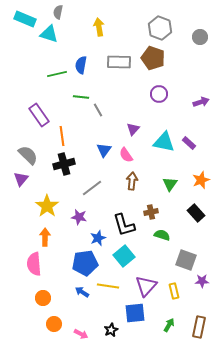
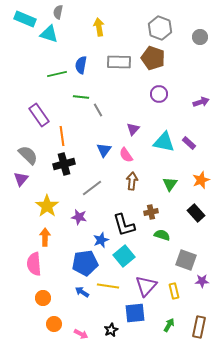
blue star at (98, 238): moved 3 px right, 2 px down
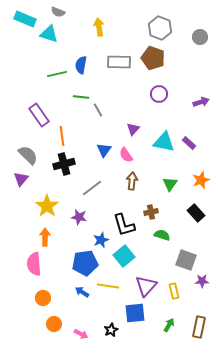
gray semicircle at (58, 12): rotated 80 degrees counterclockwise
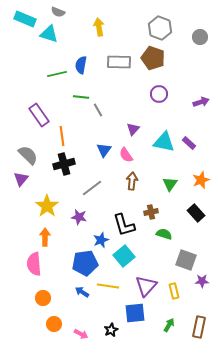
green semicircle at (162, 235): moved 2 px right, 1 px up
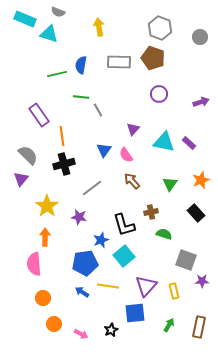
brown arrow at (132, 181): rotated 48 degrees counterclockwise
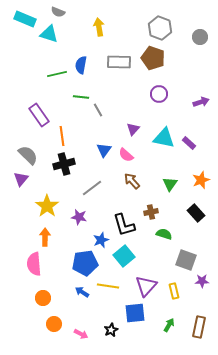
cyan triangle at (164, 142): moved 4 px up
pink semicircle at (126, 155): rotated 14 degrees counterclockwise
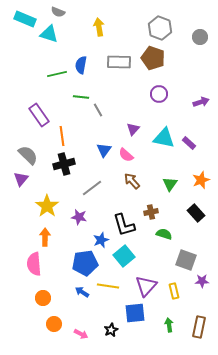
green arrow at (169, 325): rotated 40 degrees counterclockwise
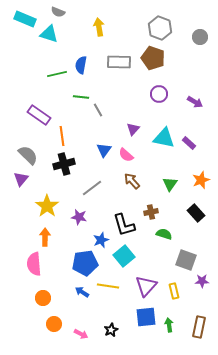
purple arrow at (201, 102): moved 6 px left; rotated 49 degrees clockwise
purple rectangle at (39, 115): rotated 20 degrees counterclockwise
blue square at (135, 313): moved 11 px right, 4 px down
